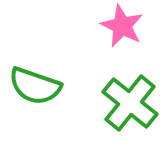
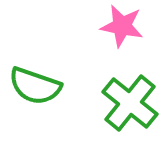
pink star: rotated 15 degrees counterclockwise
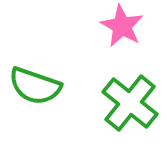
pink star: rotated 18 degrees clockwise
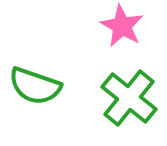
green cross: moved 1 px left, 5 px up
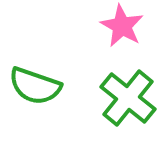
green cross: moved 1 px left
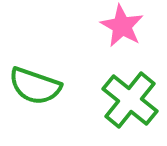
green cross: moved 2 px right, 2 px down
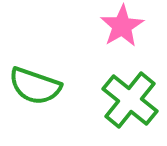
pink star: rotated 12 degrees clockwise
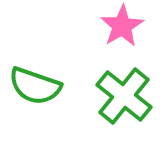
green cross: moved 6 px left, 4 px up
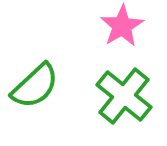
green semicircle: rotated 62 degrees counterclockwise
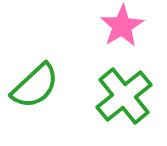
green cross: rotated 12 degrees clockwise
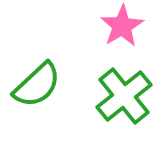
green semicircle: moved 2 px right, 1 px up
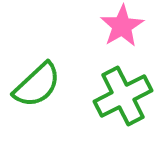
green cross: moved 1 px left; rotated 12 degrees clockwise
